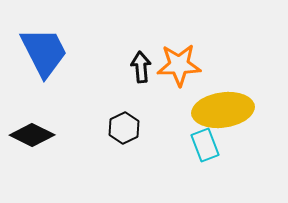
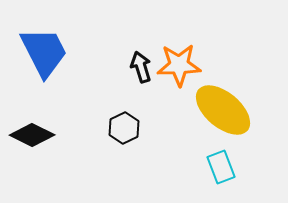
black arrow: rotated 12 degrees counterclockwise
yellow ellipse: rotated 48 degrees clockwise
cyan rectangle: moved 16 px right, 22 px down
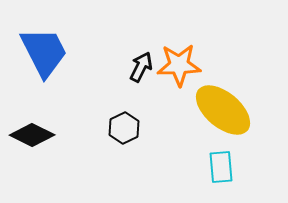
black arrow: rotated 44 degrees clockwise
cyan rectangle: rotated 16 degrees clockwise
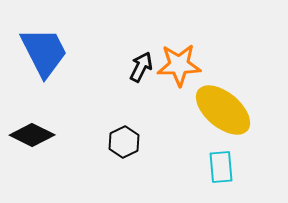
black hexagon: moved 14 px down
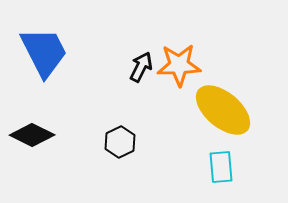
black hexagon: moved 4 px left
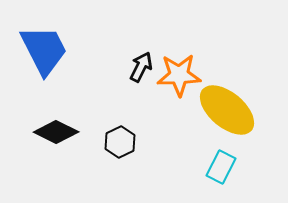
blue trapezoid: moved 2 px up
orange star: moved 10 px down
yellow ellipse: moved 4 px right
black diamond: moved 24 px right, 3 px up
cyan rectangle: rotated 32 degrees clockwise
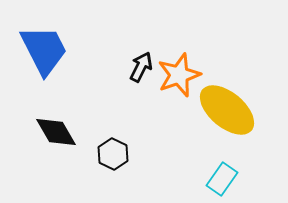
orange star: rotated 18 degrees counterclockwise
black diamond: rotated 33 degrees clockwise
black hexagon: moved 7 px left, 12 px down; rotated 8 degrees counterclockwise
cyan rectangle: moved 1 px right, 12 px down; rotated 8 degrees clockwise
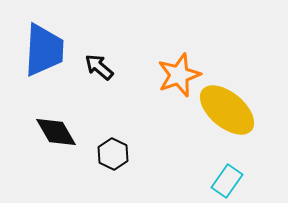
blue trapezoid: rotated 30 degrees clockwise
black arrow: moved 42 px left; rotated 76 degrees counterclockwise
cyan rectangle: moved 5 px right, 2 px down
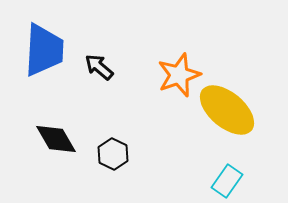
black diamond: moved 7 px down
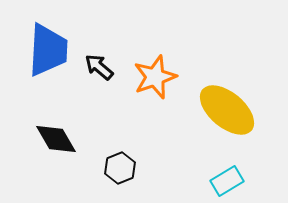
blue trapezoid: moved 4 px right
orange star: moved 24 px left, 2 px down
black hexagon: moved 7 px right, 14 px down; rotated 12 degrees clockwise
cyan rectangle: rotated 24 degrees clockwise
